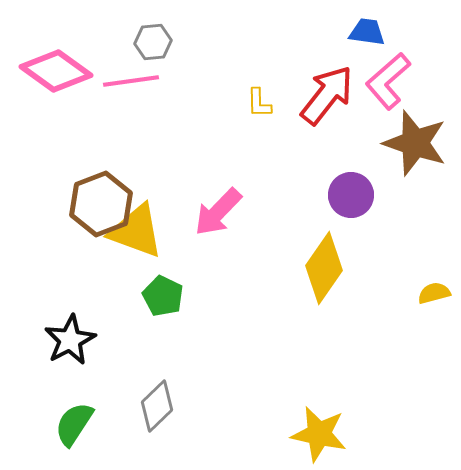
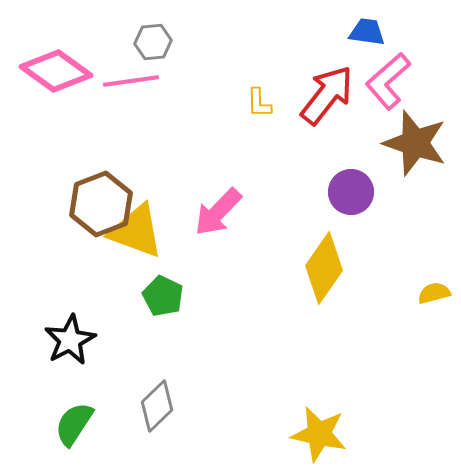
purple circle: moved 3 px up
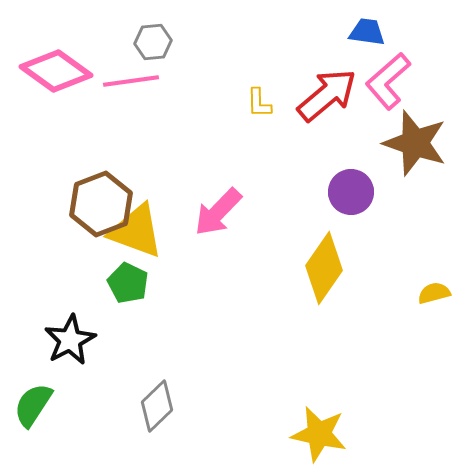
red arrow: rotated 12 degrees clockwise
green pentagon: moved 35 px left, 13 px up
green semicircle: moved 41 px left, 19 px up
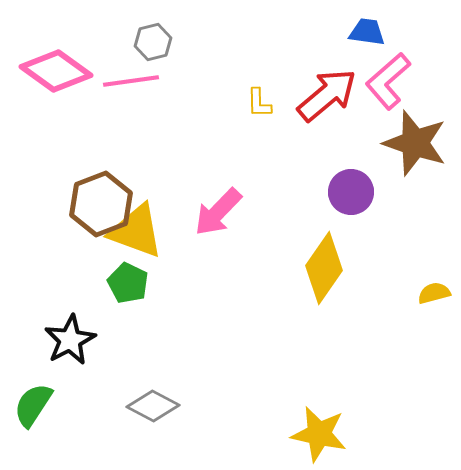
gray hexagon: rotated 9 degrees counterclockwise
gray diamond: moved 4 px left; rotated 72 degrees clockwise
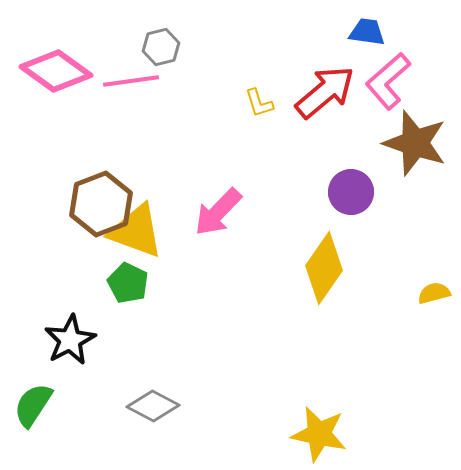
gray hexagon: moved 8 px right, 5 px down
red arrow: moved 2 px left, 3 px up
yellow L-shape: rotated 16 degrees counterclockwise
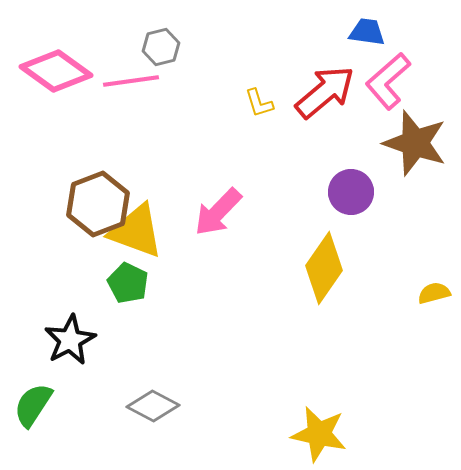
brown hexagon: moved 3 px left
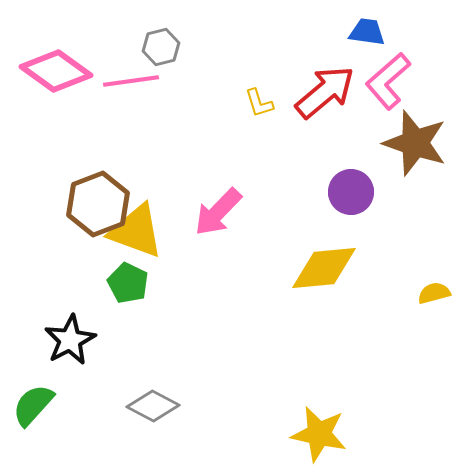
yellow diamond: rotated 50 degrees clockwise
green semicircle: rotated 9 degrees clockwise
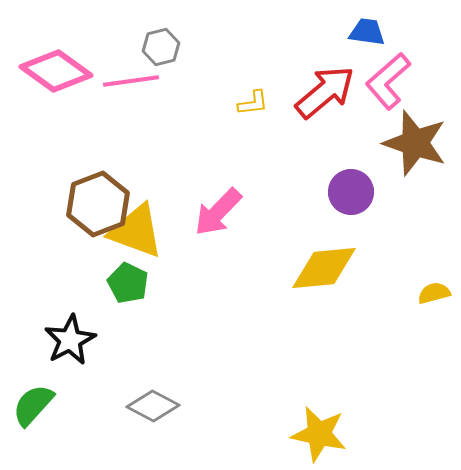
yellow L-shape: moved 6 px left; rotated 80 degrees counterclockwise
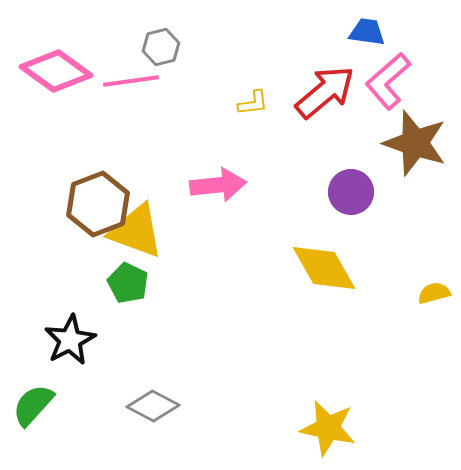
pink arrow: moved 27 px up; rotated 140 degrees counterclockwise
yellow diamond: rotated 66 degrees clockwise
yellow star: moved 9 px right, 6 px up
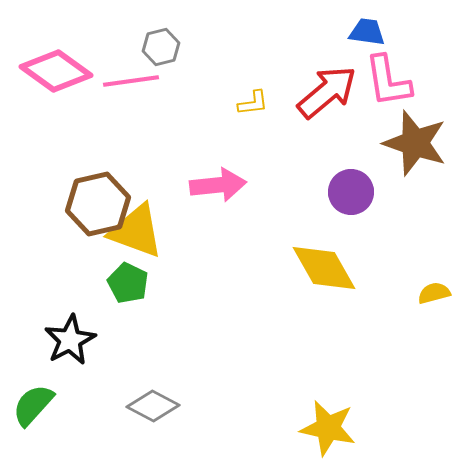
pink L-shape: rotated 58 degrees counterclockwise
red arrow: moved 2 px right
brown hexagon: rotated 8 degrees clockwise
